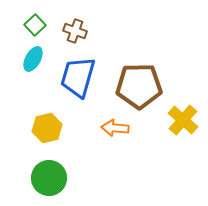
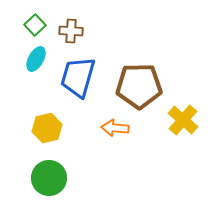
brown cross: moved 4 px left; rotated 15 degrees counterclockwise
cyan ellipse: moved 3 px right
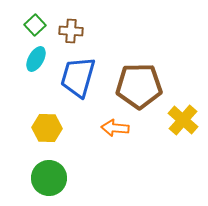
yellow hexagon: rotated 16 degrees clockwise
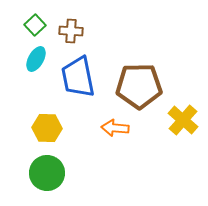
blue trapezoid: rotated 27 degrees counterclockwise
green circle: moved 2 px left, 5 px up
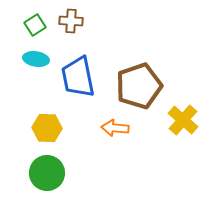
green square: rotated 10 degrees clockwise
brown cross: moved 10 px up
cyan ellipse: rotated 70 degrees clockwise
brown pentagon: rotated 18 degrees counterclockwise
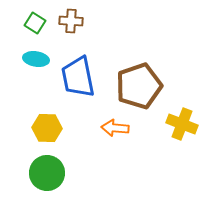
green square: moved 2 px up; rotated 25 degrees counterclockwise
yellow cross: moved 1 px left, 4 px down; rotated 20 degrees counterclockwise
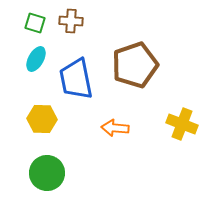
green square: rotated 15 degrees counterclockwise
cyan ellipse: rotated 70 degrees counterclockwise
blue trapezoid: moved 2 px left, 2 px down
brown pentagon: moved 4 px left, 21 px up
yellow hexagon: moved 5 px left, 9 px up
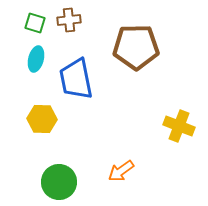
brown cross: moved 2 px left, 1 px up; rotated 10 degrees counterclockwise
cyan ellipse: rotated 15 degrees counterclockwise
brown pentagon: moved 1 px right, 18 px up; rotated 18 degrees clockwise
yellow cross: moved 3 px left, 2 px down
orange arrow: moved 6 px right, 43 px down; rotated 40 degrees counterclockwise
green circle: moved 12 px right, 9 px down
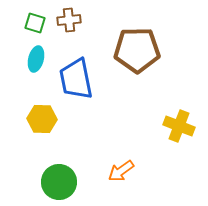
brown pentagon: moved 1 px right, 3 px down
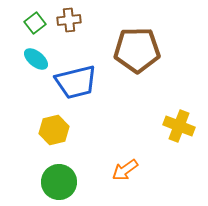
green square: rotated 35 degrees clockwise
cyan ellipse: rotated 65 degrees counterclockwise
blue trapezoid: moved 3 px down; rotated 93 degrees counterclockwise
yellow hexagon: moved 12 px right, 11 px down; rotated 16 degrees counterclockwise
orange arrow: moved 4 px right, 1 px up
